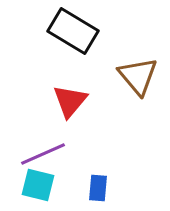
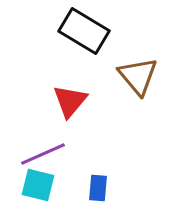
black rectangle: moved 11 px right
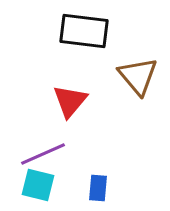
black rectangle: rotated 24 degrees counterclockwise
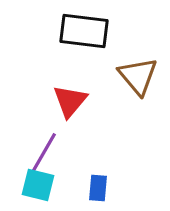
purple line: rotated 36 degrees counterclockwise
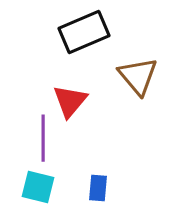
black rectangle: moved 1 px down; rotated 30 degrees counterclockwise
purple line: moved 16 px up; rotated 30 degrees counterclockwise
cyan square: moved 2 px down
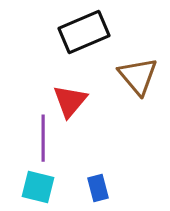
blue rectangle: rotated 20 degrees counterclockwise
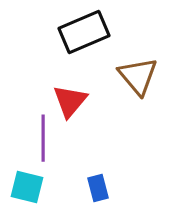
cyan square: moved 11 px left
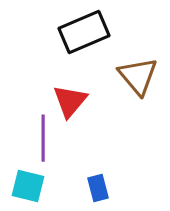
cyan square: moved 1 px right, 1 px up
